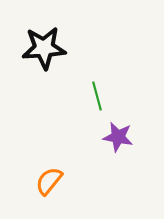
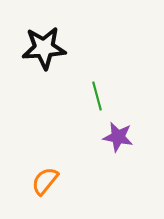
orange semicircle: moved 4 px left
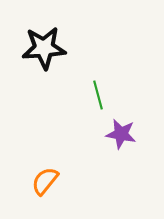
green line: moved 1 px right, 1 px up
purple star: moved 3 px right, 3 px up
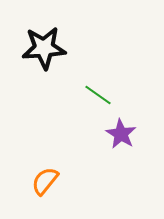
green line: rotated 40 degrees counterclockwise
purple star: rotated 20 degrees clockwise
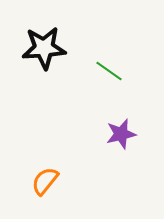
green line: moved 11 px right, 24 px up
purple star: rotated 28 degrees clockwise
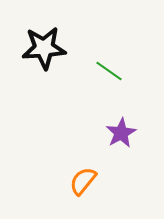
purple star: moved 1 px up; rotated 16 degrees counterclockwise
orange semicircle: moved 38 px right
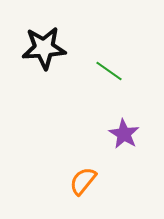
purple star: moved 3 px right, 1 px down; rotated 12 degrees counterclockwise
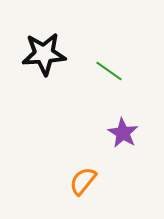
black star: moved 6 px down
purple star: moved 1 px left, 1 px up
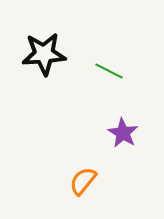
green line: rotated 8 degrees counterclockwise
